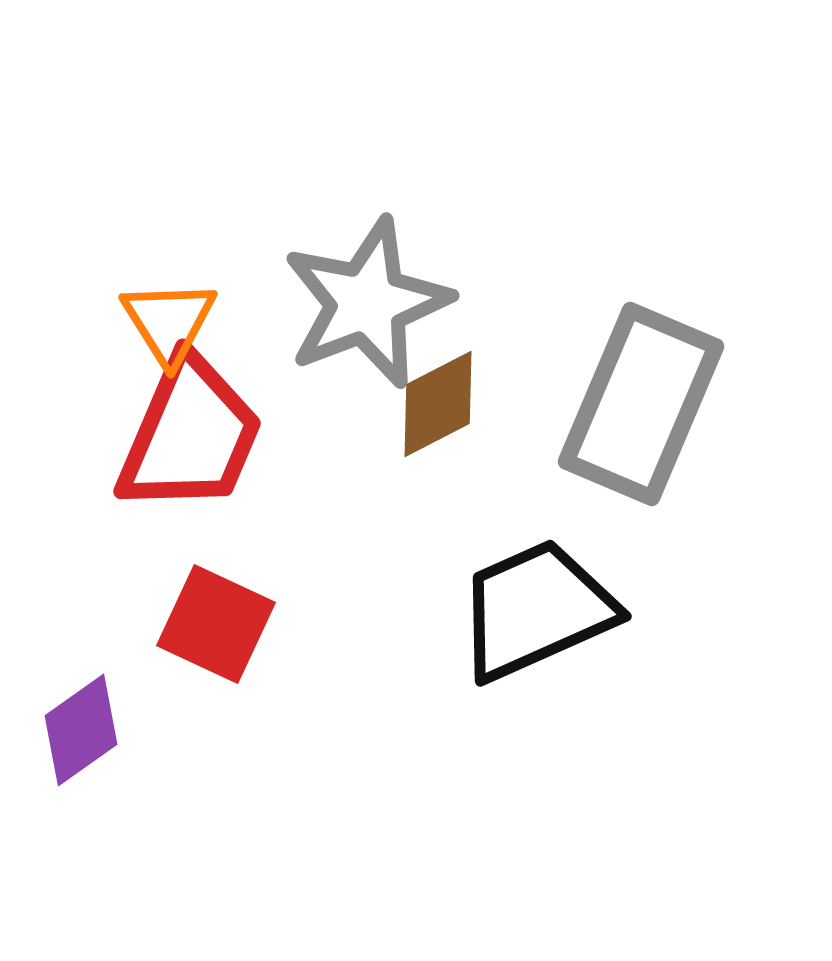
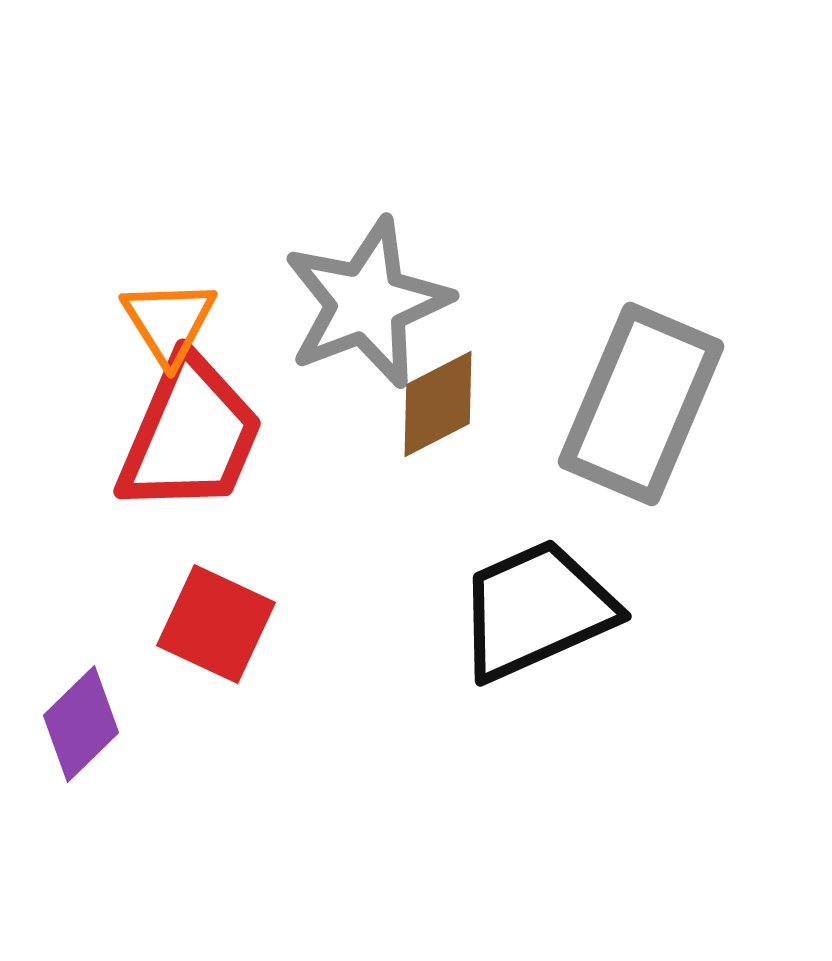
purple diamond: moved 6 px up; rotated 9 degrees counterclockwise
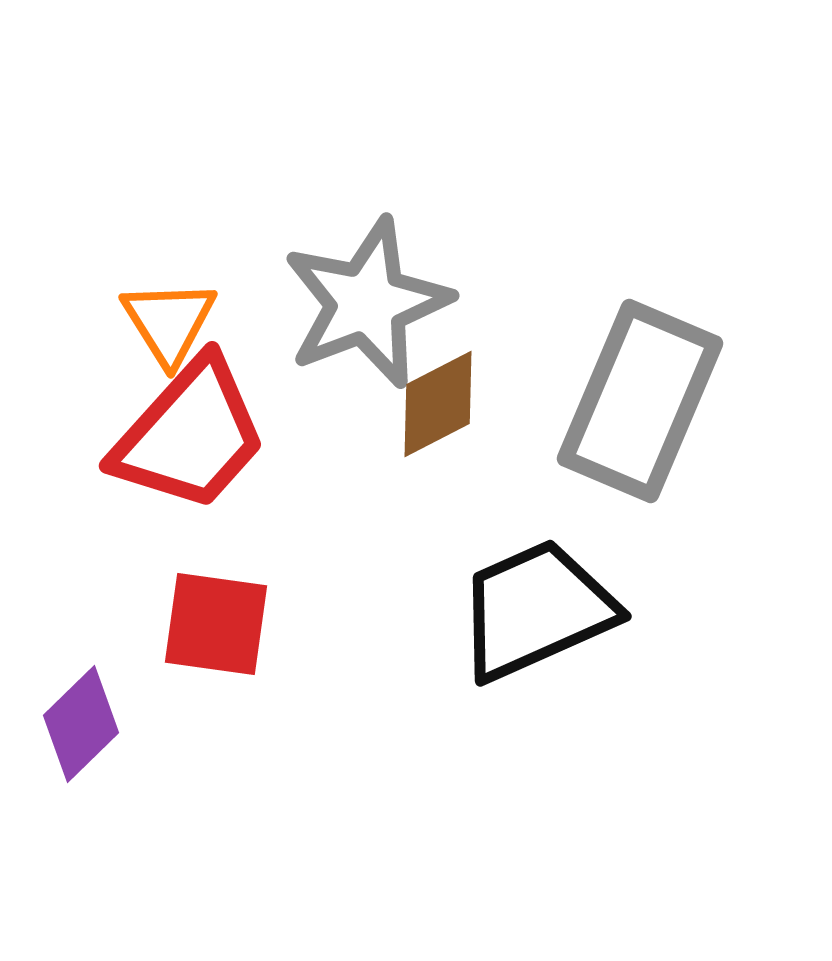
gray rectangle: moved 1 px left, 3 px up
red trapezoid: rotated 19 degrees clockwise
red square: rotated 17 degrees counterclockwise
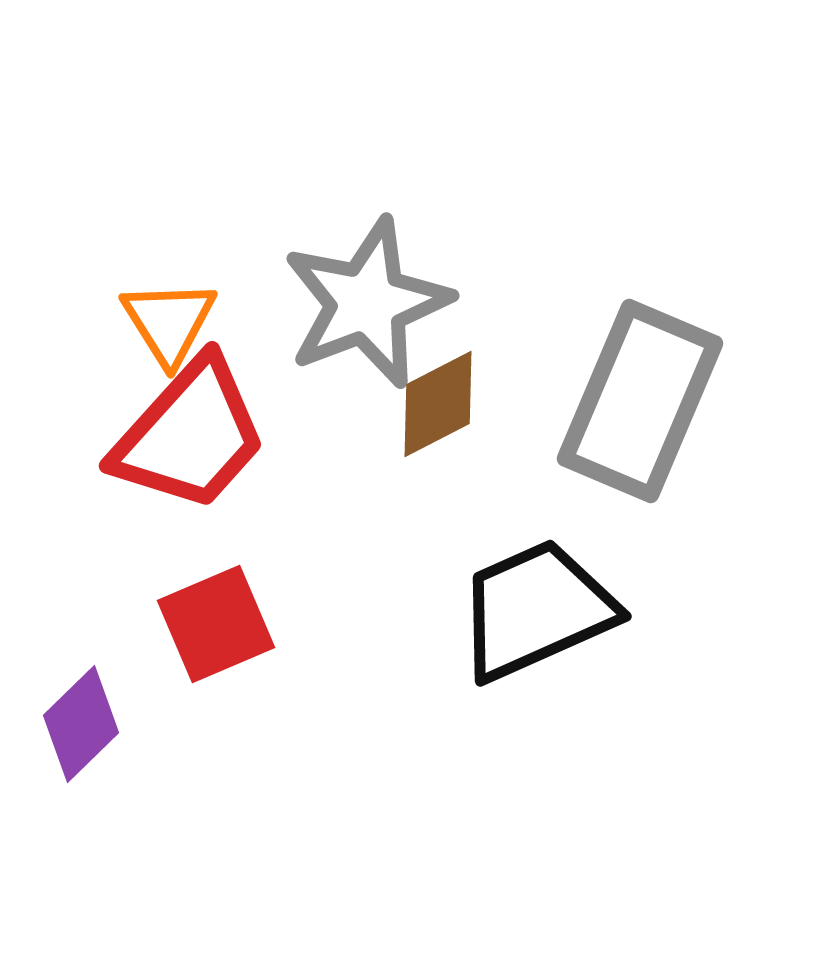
red square: rotated 31 degrees counterclockwise
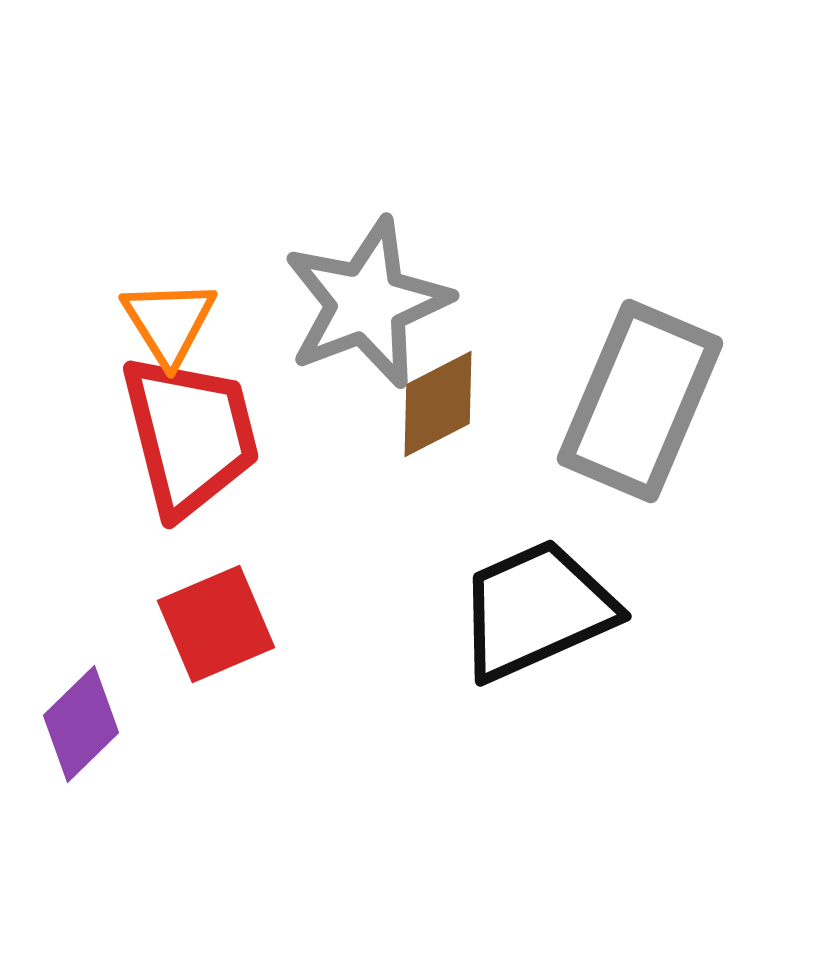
red trapezoid: rotated 56 degrees counterclockwise
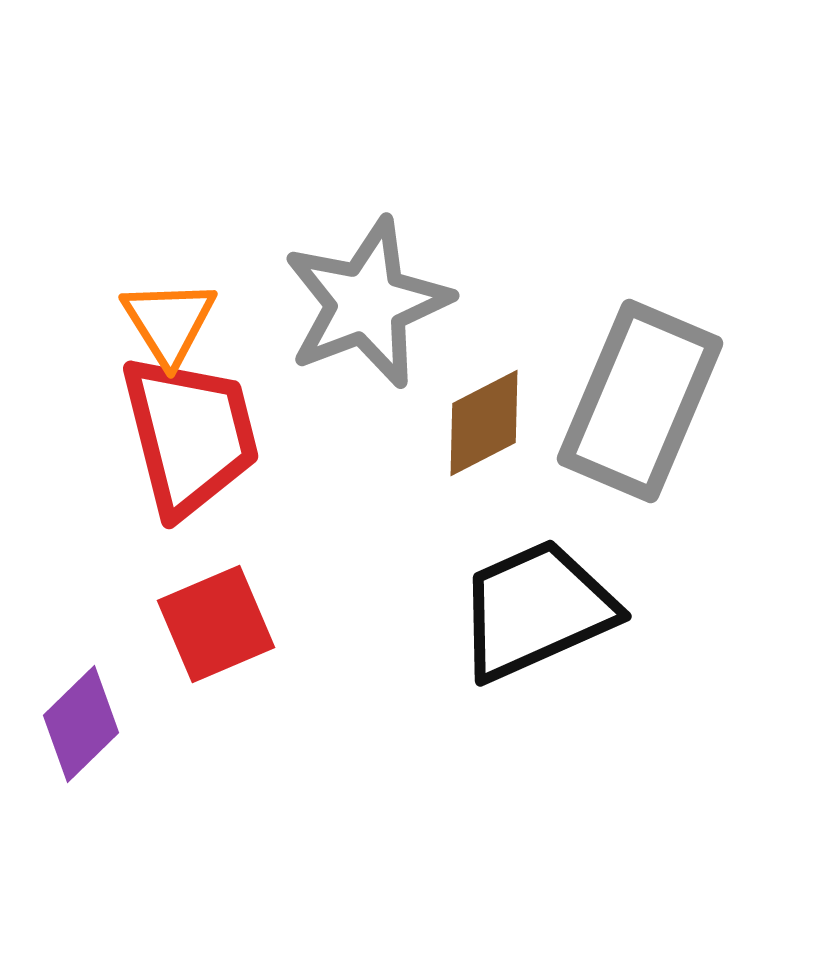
brown diamond: moved 46 px right, 19 px down
